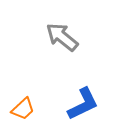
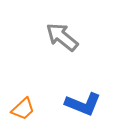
blue L-shape: rotated 48 degrees clockwise
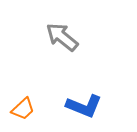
blue L-shape: moved 1 px right, 2 px down
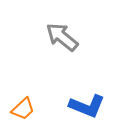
blue L-shape: moved 3 px right
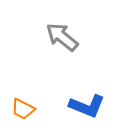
orange trapezoid: rotated 70 degrees clockwise
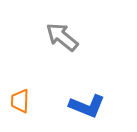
orange trapezoid: moved 3 px left, 8 px up; rotated 65 degrees clockwise
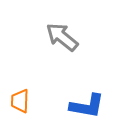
blue L-shape: rotated 12 degrees counterclockwise
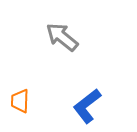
blue L-shape: rotated 132 degrees clockwise
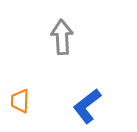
gray arrow: rotated 48 degrees clockwise
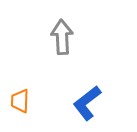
blue L-shape: moved 3 px up
